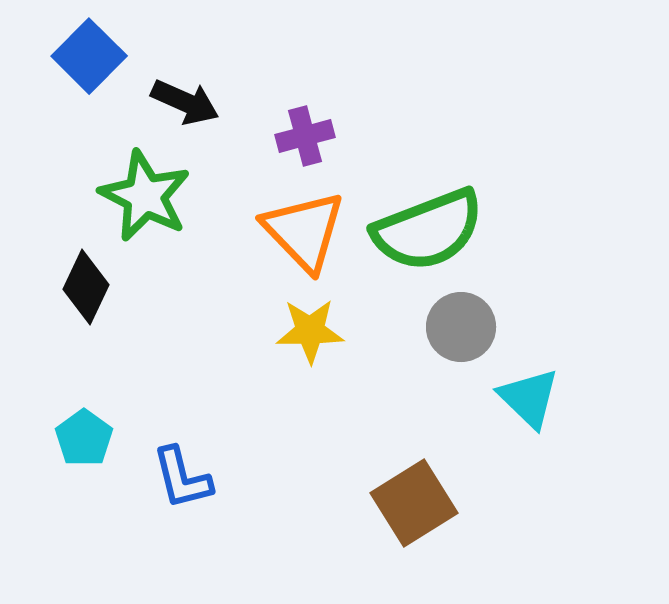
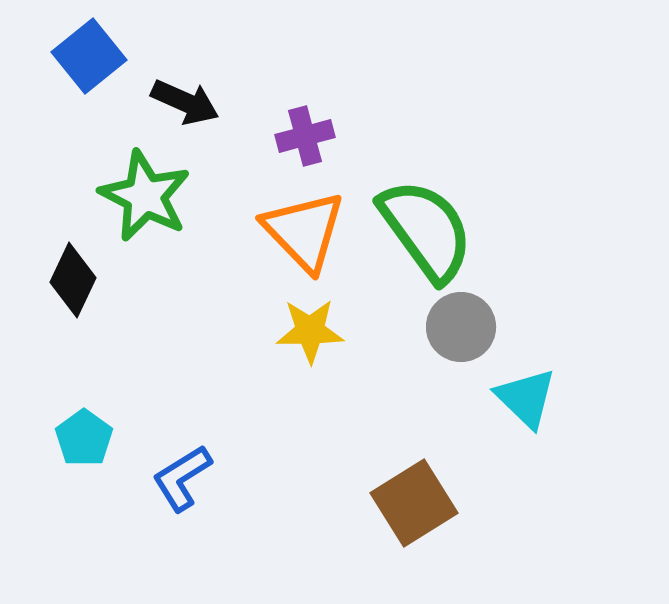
blue square: rotated 6 degrees clockwise
green semicircle: moved 2 px left; rotated 105 degrees counterclockwise
black diamond: moved 13 px left, 7 px up
cyan triangle: moved 3 px left
blue L-shape: rotated 72 degrees clockwise
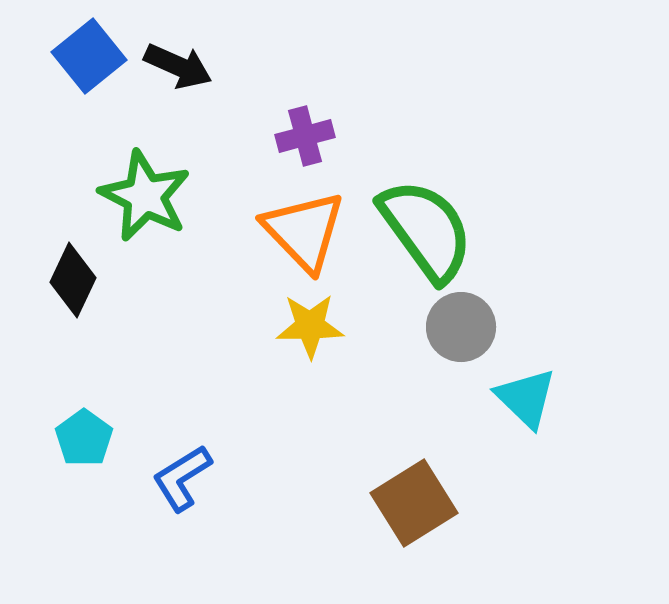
black arrow: moved 7 px left, 36 px up
yellow star: moved 5 px up
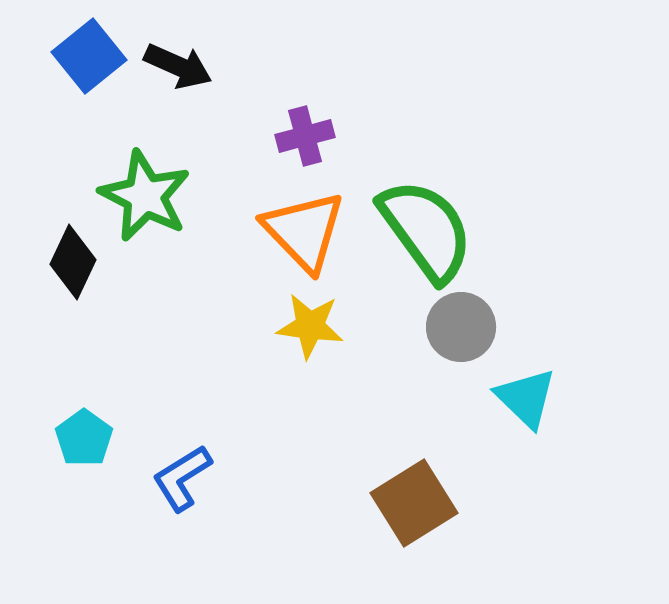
black diamond: moved 18 px up
yellow star: rotated 8 degrees clockwise
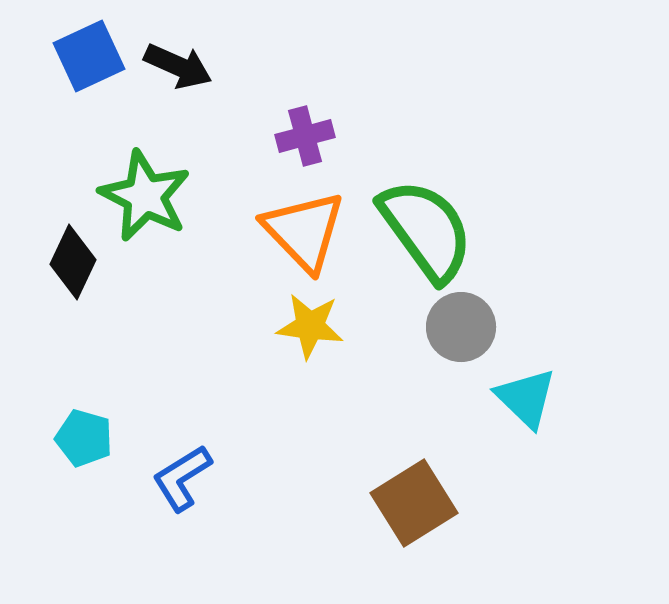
blue square: rotated 14 degrees clockwise
cyan pentagon: rotated 20 degrees counterclockwise
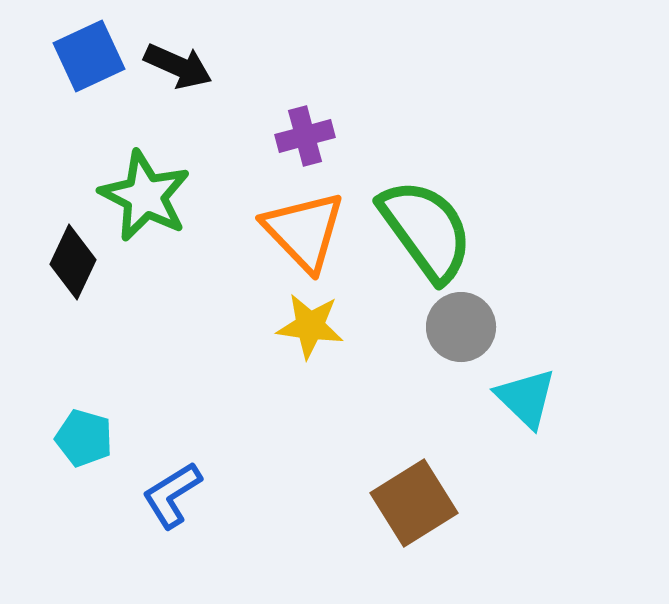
blue L-shape: moved 10 px left, 17 px down
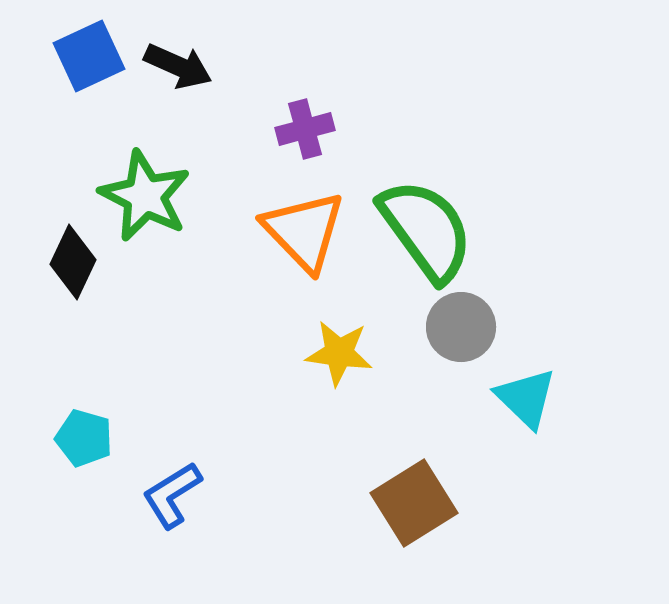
purple cross: moved 7 px up
yellow star: moved 29 px right, 27 px down
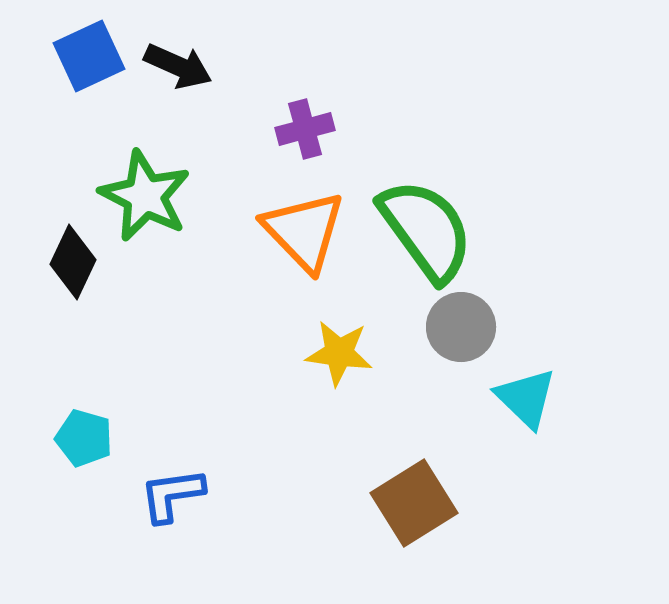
blue L-shape: rotated 24 degrees clockwise
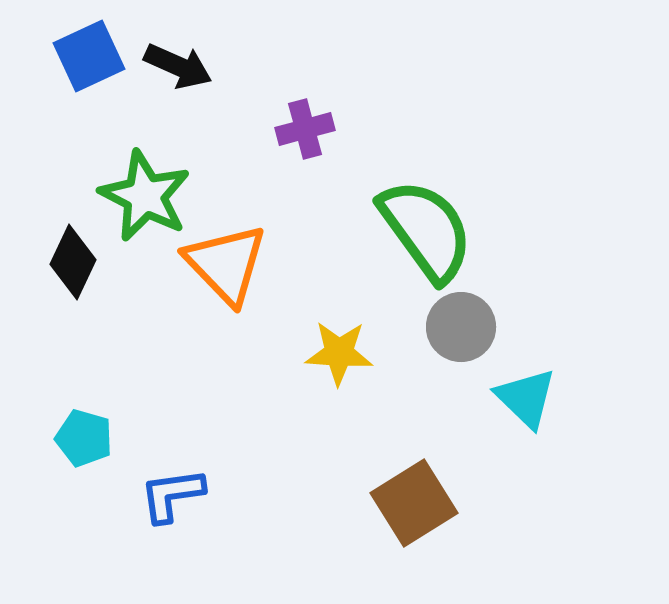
orange triangle: moved 78 px left, 33 px down
yellow star: rotated 4 degrees counterclockwise
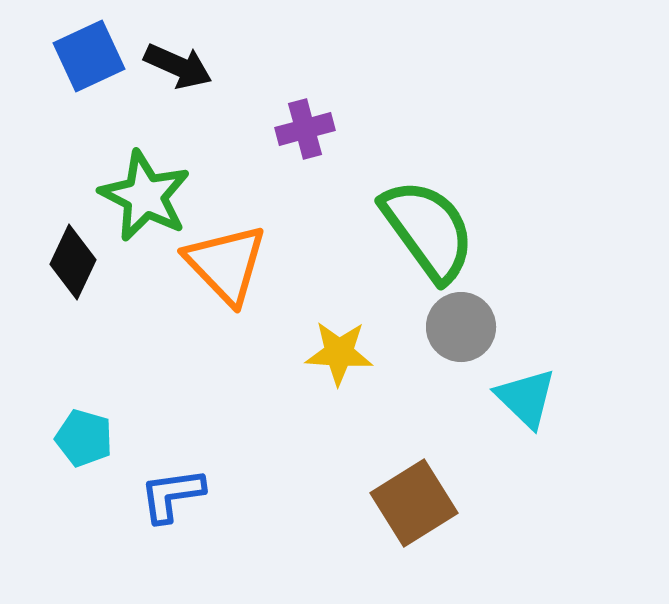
green semicircle: moved 2 px right
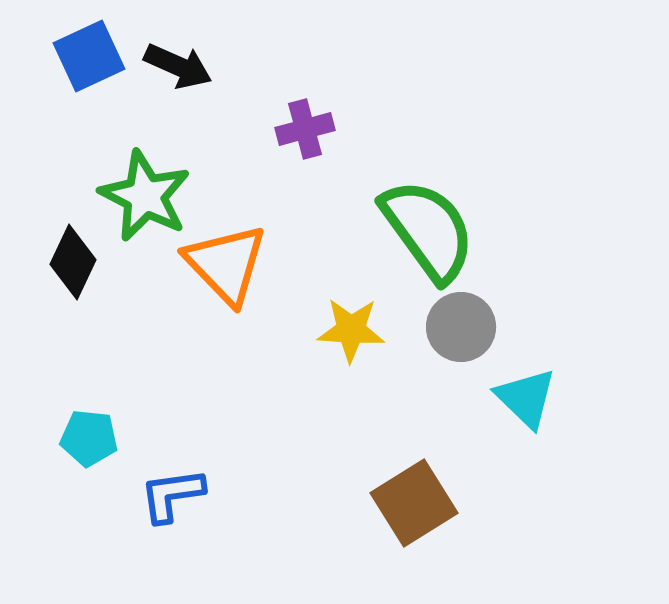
yellow star: moved 12 px right, 23 px up
cyan pentagon: moved 5 px right; rotated 10 degrees counterclockwise
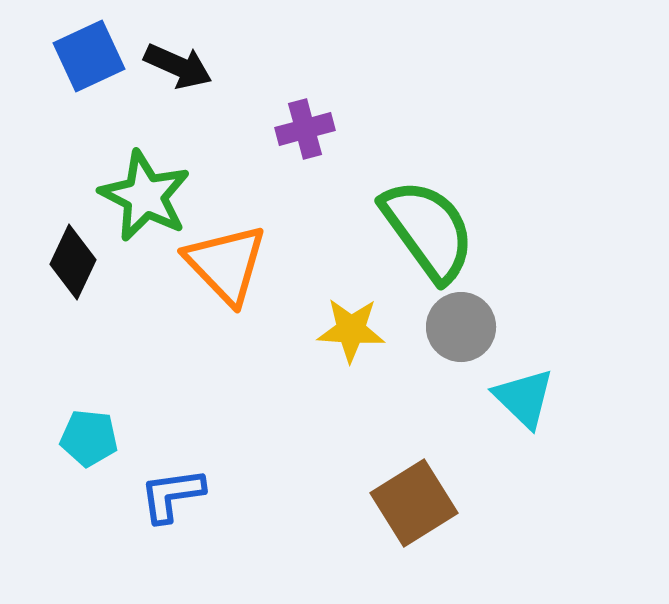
cyan triangle: moved 2 px left
